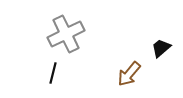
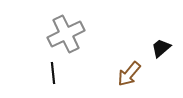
black line: rotated 20 degrees counterclockwise
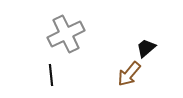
black trapezoid: moved 15 px left
black line: moved 2 px left, 2 px down
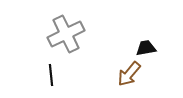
black trapezoid: rotated 30 degrees clockwise
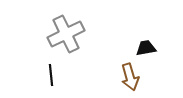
brown arrow: moved 1 px right, 3 px down; rotated 56 degrees counterclockwise
